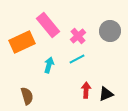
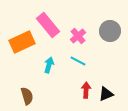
cyan line: moved 1 px right, 2 px down; rotated 56 degrees clockwise
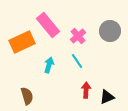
cyan line: moved 1 px left; rotated 28 degrees clockwise
black triangle: moved 1 px right, 3 px down
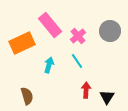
pink rectangle: moved 2 px right
orange rectangle: moved 1 px down
black triangle: rotated 35 degrees counterclockwise
